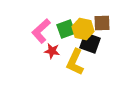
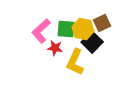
brown square: rotated 24 degrees counterclockwise
green square: rotated 24 degrees clockwise
black square: moved 2 px right, 1 px up; rotated 25 degrees clockwise
red star: moved 3 px right, 3 px up
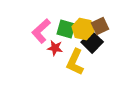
brown square: moved 2 px left, 3 px down
green square: rotated 12 degrees clockwise
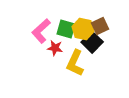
yellow L-shape: moved 1 px down
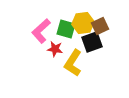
yellow hexagon: moved 6 px up; rotated 20 degrees counterclockwise
black square: rotated 25 degrees clockwise
red star: moved 1 px down
yellow L-shape: moved 2 px left; rotated 8 degrees clockwise
